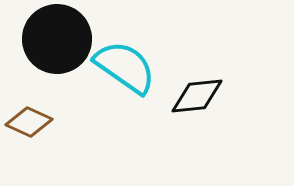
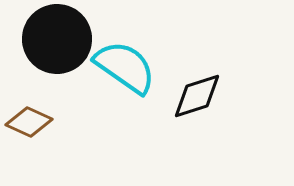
black diamond: rotated 12 degrees counterclockwise
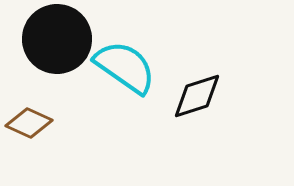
brown diamond: moved 1 px down
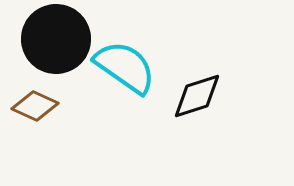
black circle: moved 1 px left
brown diamond: moved 6 px right, 17 px up
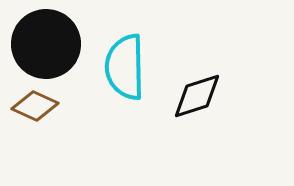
black circle: moved 10 px left, 5 px down
cyan semicircle: rotated 126 degrees counterclockwise
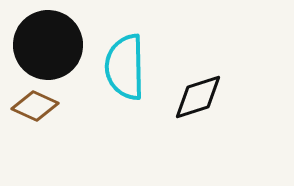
black circle: moved 2 px right, 1 px down
black diamond: moved 1 px right, 1 px down
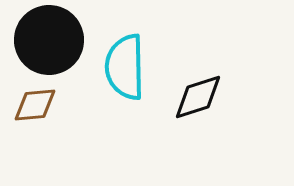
black circle: moved 1 px right, 5 px up
brown diamond: moved 1 px up; rotated 30 degrees counterclockwise
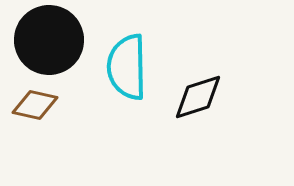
cyan semicircle: moved 2 px right
brown diamond: rotated 18 degrees clockwise
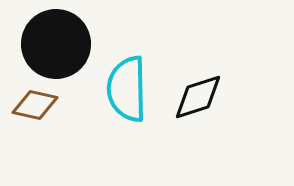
black circle: moved 7 px right, 4 px down
cyan semicircle: moved 22 px down
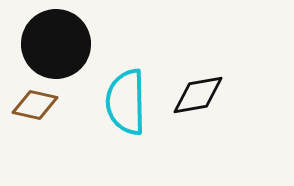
cyan semicircle: moved 1 px left, 13 px down
black diamond: moved 2 px up; rotated 8 degrees clockwise
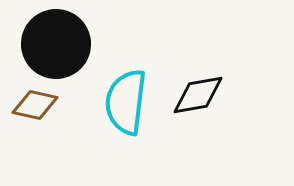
cyan semicircle: rotated 8 degrees clockwise
